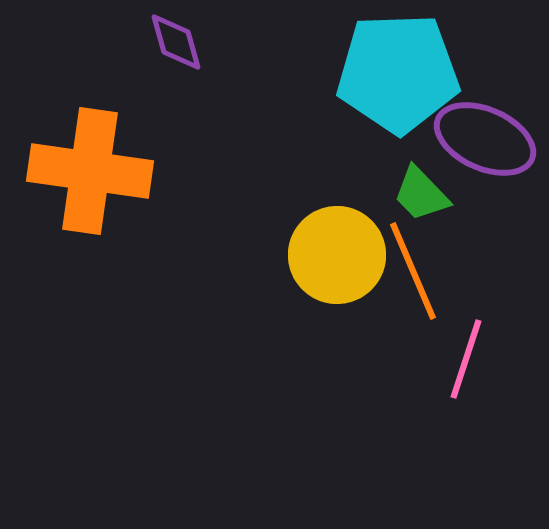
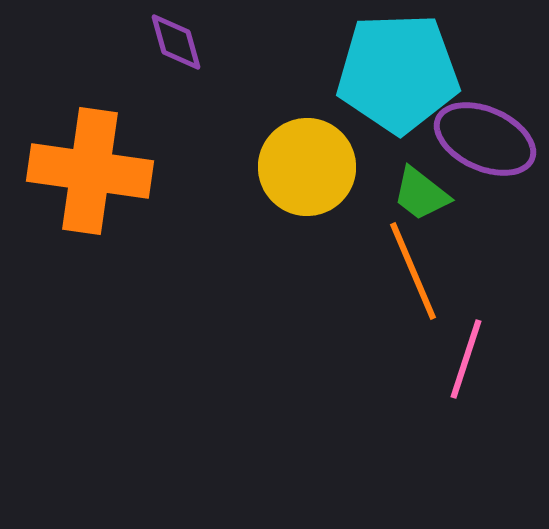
green trapezoid: rotated 8 degrees counterclockwise
yellow circle: moved 30 px left, 88 px up
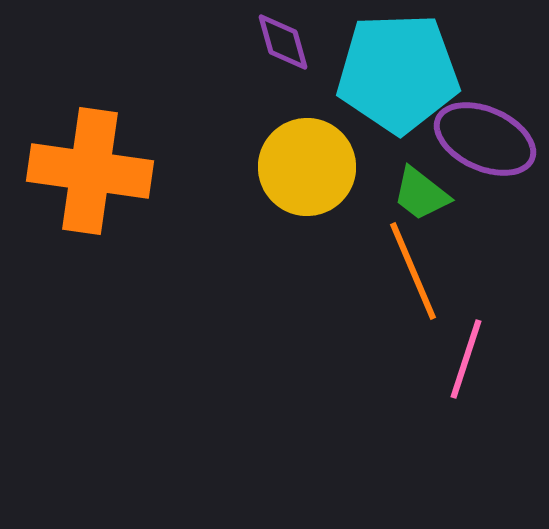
purple diamond: moved 107 px right
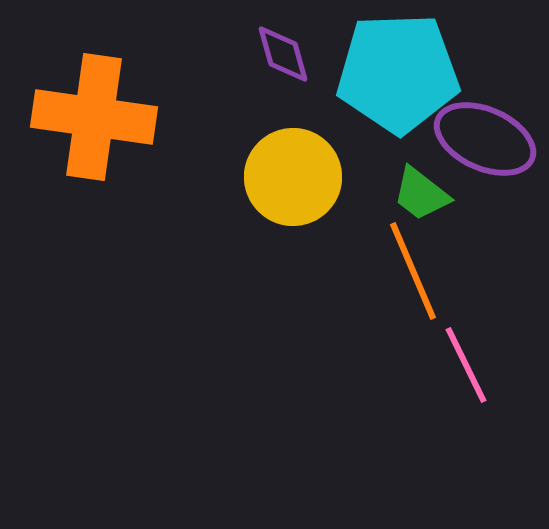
purple diamond: moved 12 px down
yellow circle: moved 14 px left, 10 px down
orange cross: moved 4 px right, 54 px up
pink line: moved 6 px down; rotated 44 degrees counterclockwise
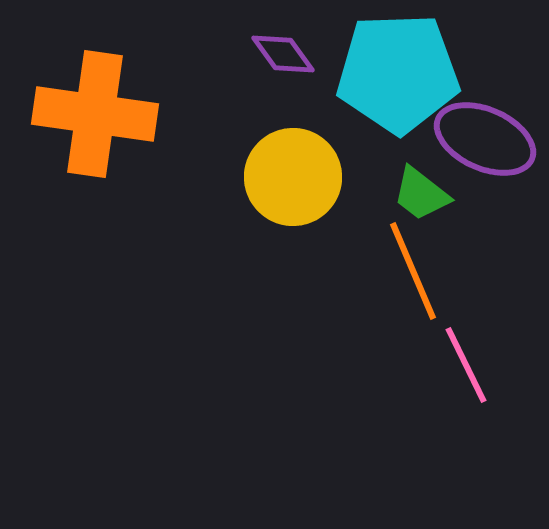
purple diamond: rotated 20 degrees counterclockwise
orange cross: moved 1 px right, 3 px up
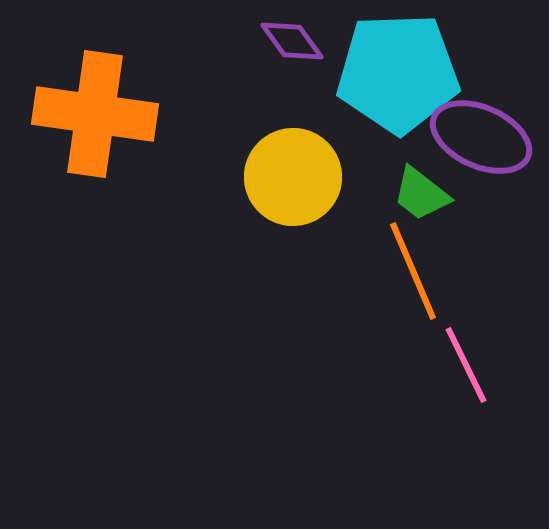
purple diamond: moved 9 px right, 13 px up
purple ellipse: moved 4 px left, 2 px up
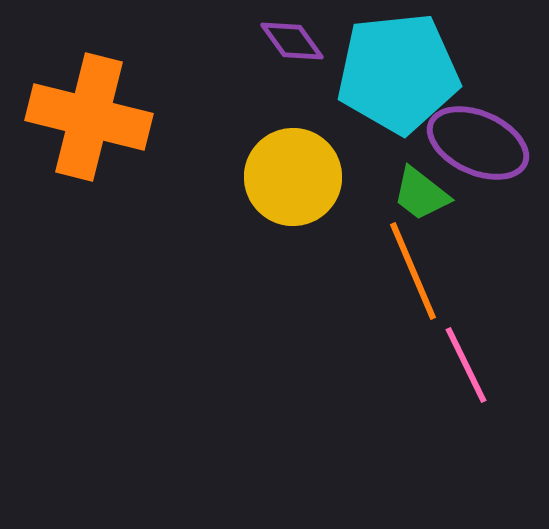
cyan pentagon: rotated 4 degrees counterclockwise
orange cross: moved 6 px left, 3 px down; rotated 6 degrees clockwise
purple ellipse: moved 3 px left, 6 px down
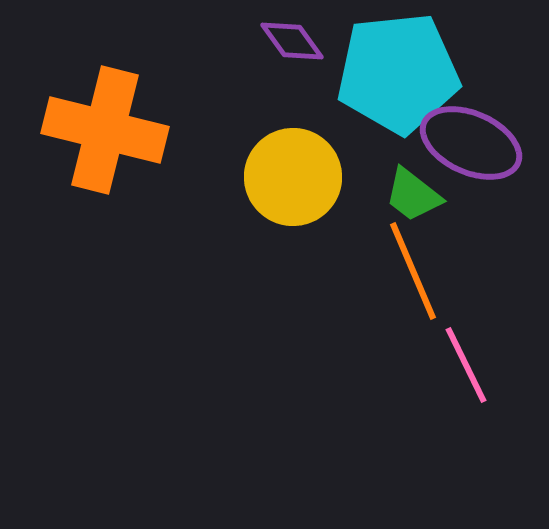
orange cross: moved 16 px right, 13 px down
purple ellipse: moved 7 px left
green trapezoid: moved 8 px left, 1 px down
